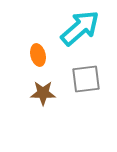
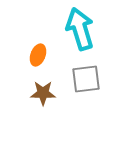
cyan arrow: moved 1 px down; rotated 66 degrees counterclockwise
orange ellipse: rotated 35 degrees clockwise
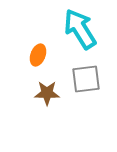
cyan arrow: rotated 15 degrees counterclockwise
brown star: moved 4 px right
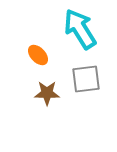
orange ellipse: rotated 65 degrees counterclockwise
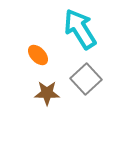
gray square: rotated 36 degrees counterclockwise
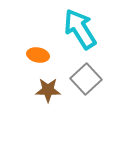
orange ellipse: rotated 35 degrees counterclockwise
brown star: moved 1 px right, 3 px up
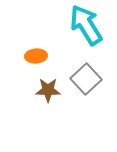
cyan arrow: moved 6 px right, 4 px up
orange ellipse: moved 2 px left, 1 px down; rotated 15 degrees counterclockwise
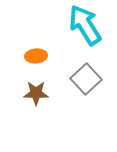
cyan arrow: moved 1 px left
brown star: moved 12 px left, 3 px down
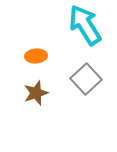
brown star: rotated 20 degrees counterclockwise
